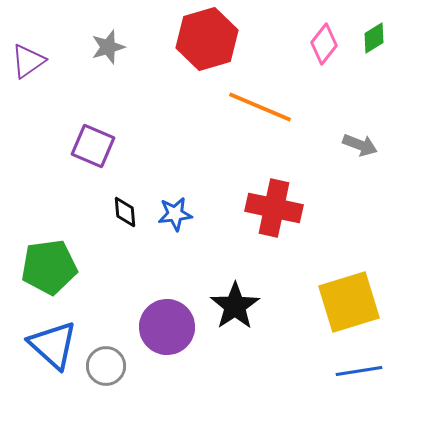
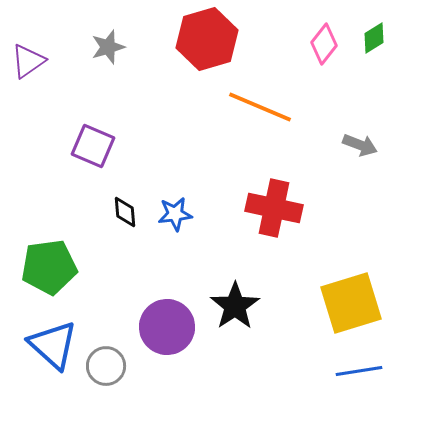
yellow square: moved 2 px right, 1 px down
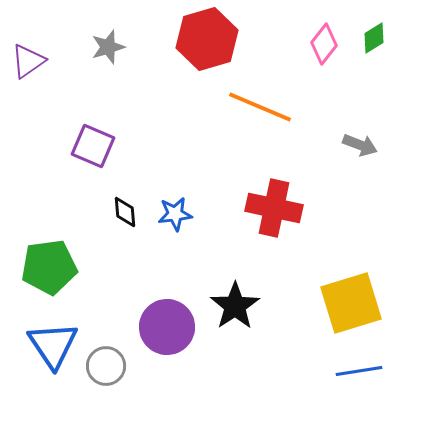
blue triangle: rotated 14 degrees clockwise
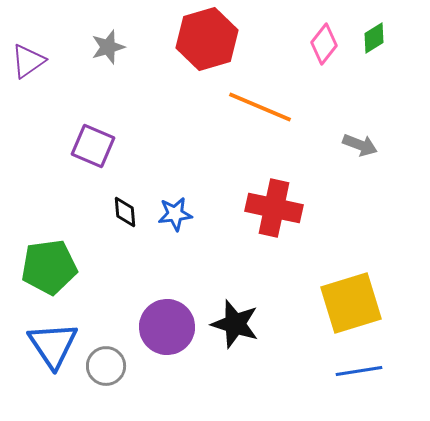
black star: moved 18 px down; rotated 21 degrees counterclockwise
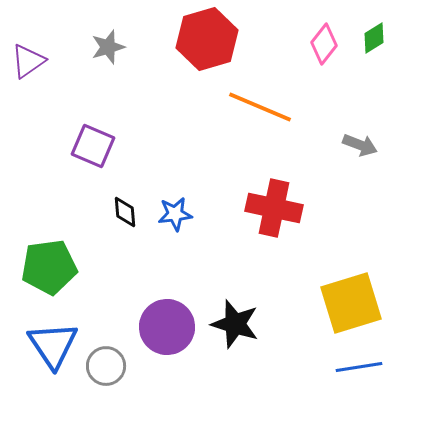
blue line: moved 4 px up
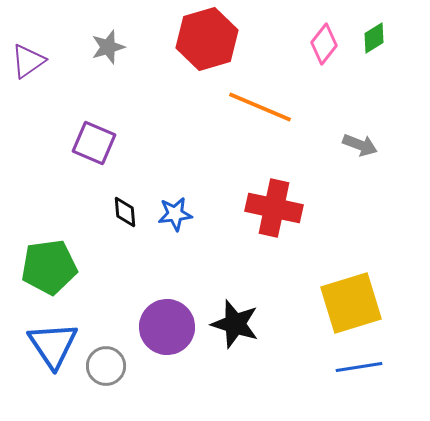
purple square: moved 1 px right, 3 px up
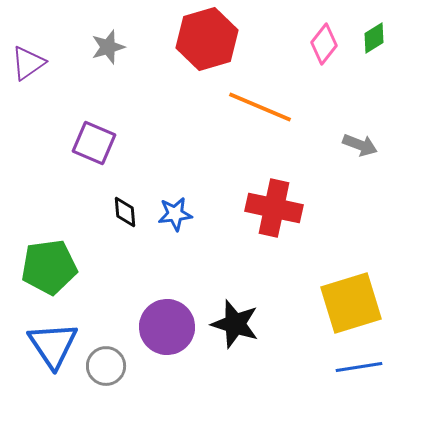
purple triangle: moved 2 px down
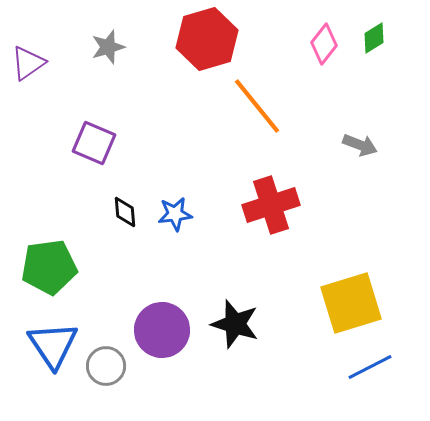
orange line: moved 3 px left, 1 px up; rotated 28 degrees clockwise
red cross: moved 3 px left, 3 px up; rotated 30 degrees counterclockwise
purple circle: moved 5 px left, 3 px down
blue line: moved 11 px right; rotated 18 degrees counterclockwise
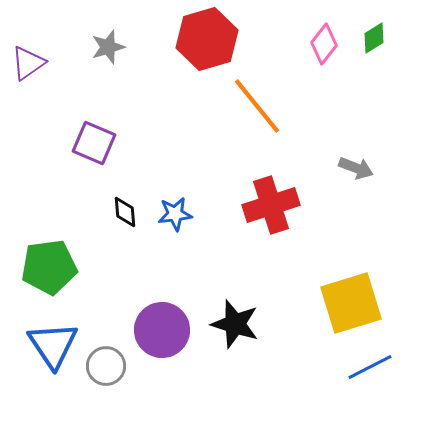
gray arrow: moved 4 px left, 23 px down
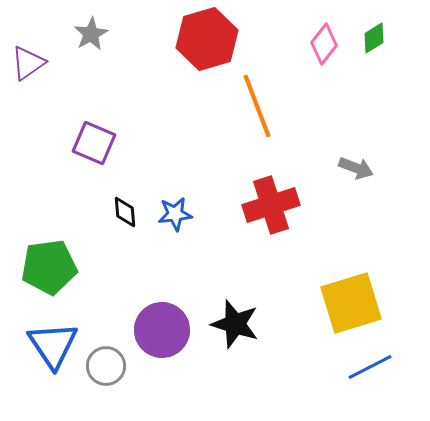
gray star: moved 17 px left, 13 px up; rotated 12 degrees counterclockwise
orange line: rotated 18 degrees clockwise
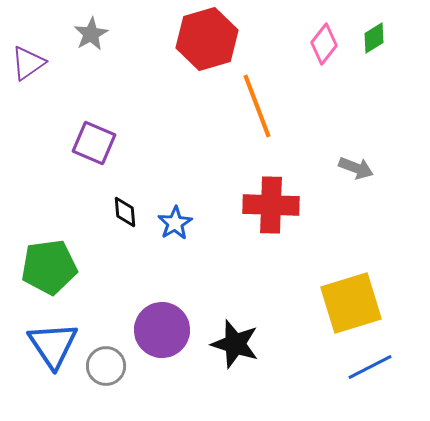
red cross: rotated 20 degrees clockwise
blue star: moved 9 px down; rotated 24 degrees counterclockwise
black star: moved 20 px down
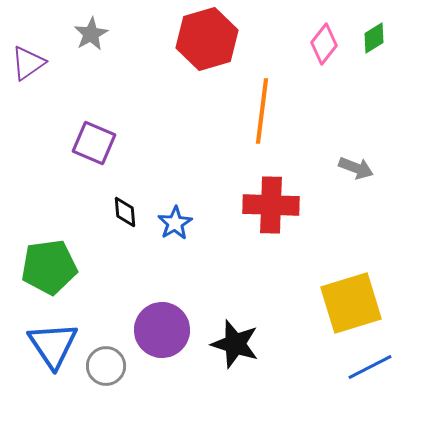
orange line: moved 5 px right, 5 px down; rotated 28 degrees clockwise
